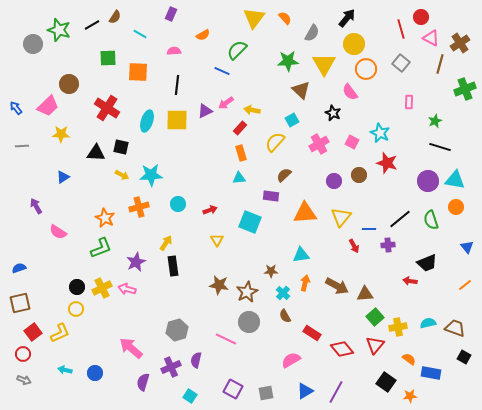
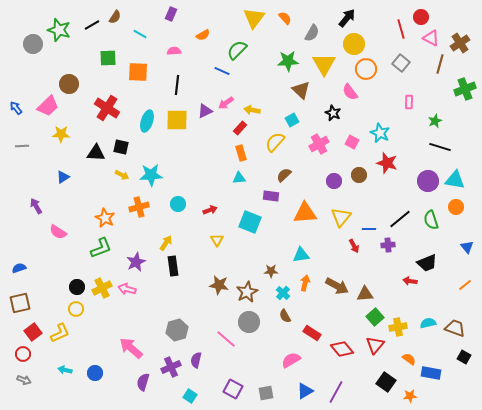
pink line at (226, 339): rotated 15 degrees clockwise
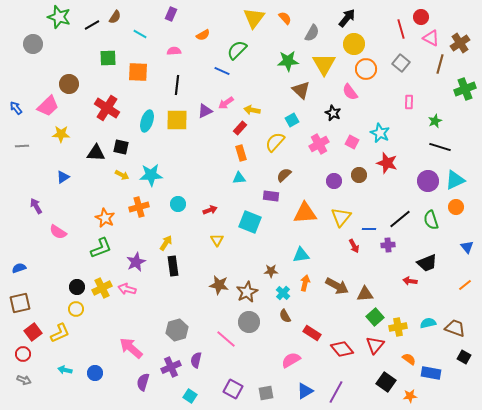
green star at (59, 30): moved 13 px up
cyan triangle at (455, 180): rotated 35 degrees counterclockwise
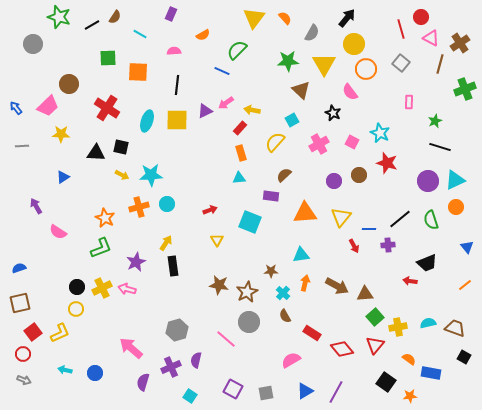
cyan circle at (178, 204): moved 11 px left
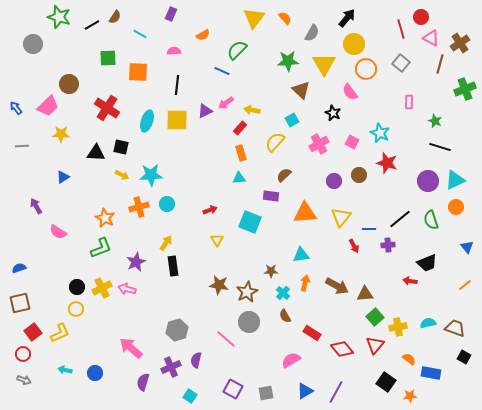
green star at (435, 121): rotated 24 degrees counterclockwise
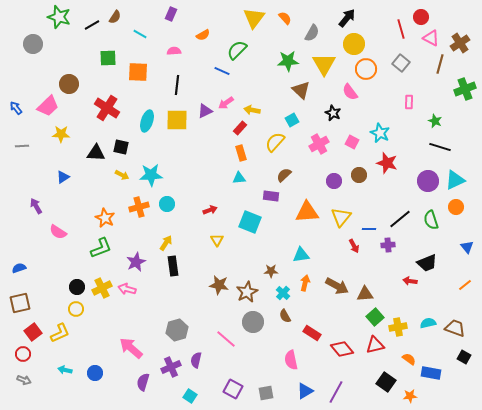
orange triangle at (305, 213): moved 2 px right, 1 px up
gray circle at (249, 322): moved 4 px right
red triangle at (375, 345): rotated 36 degrees clockwise
pink semicircle at (291, 360): rotated 72 degrees counterclockwise
